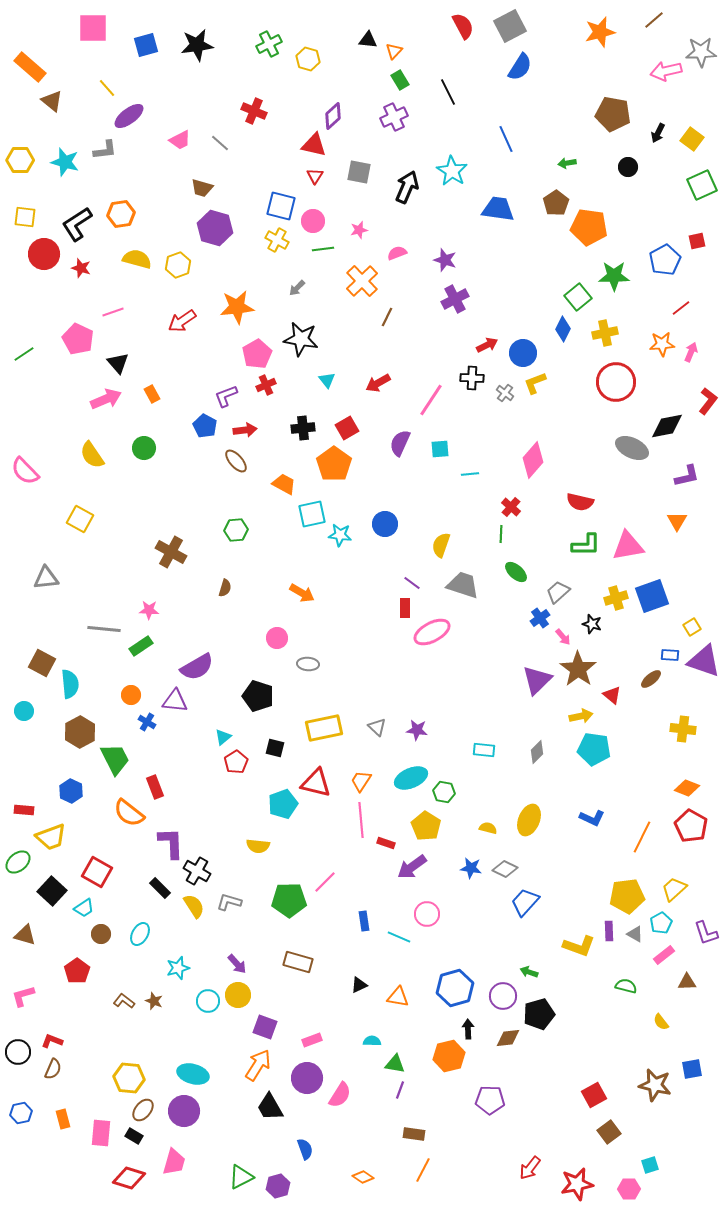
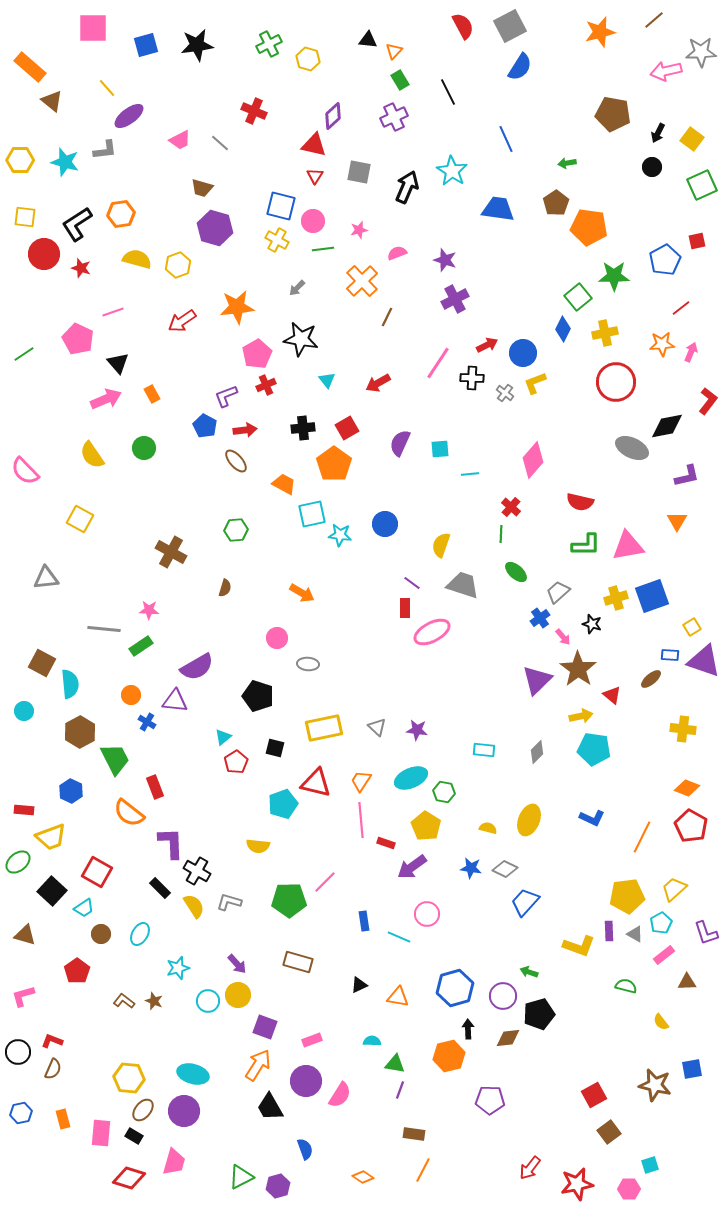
black circle at (628, 167): moved 24 px right
pink line at (431, 400): moved 7 px right, 37 px up
purple circle at (307, 1078): moved 1 px left, 3 px down
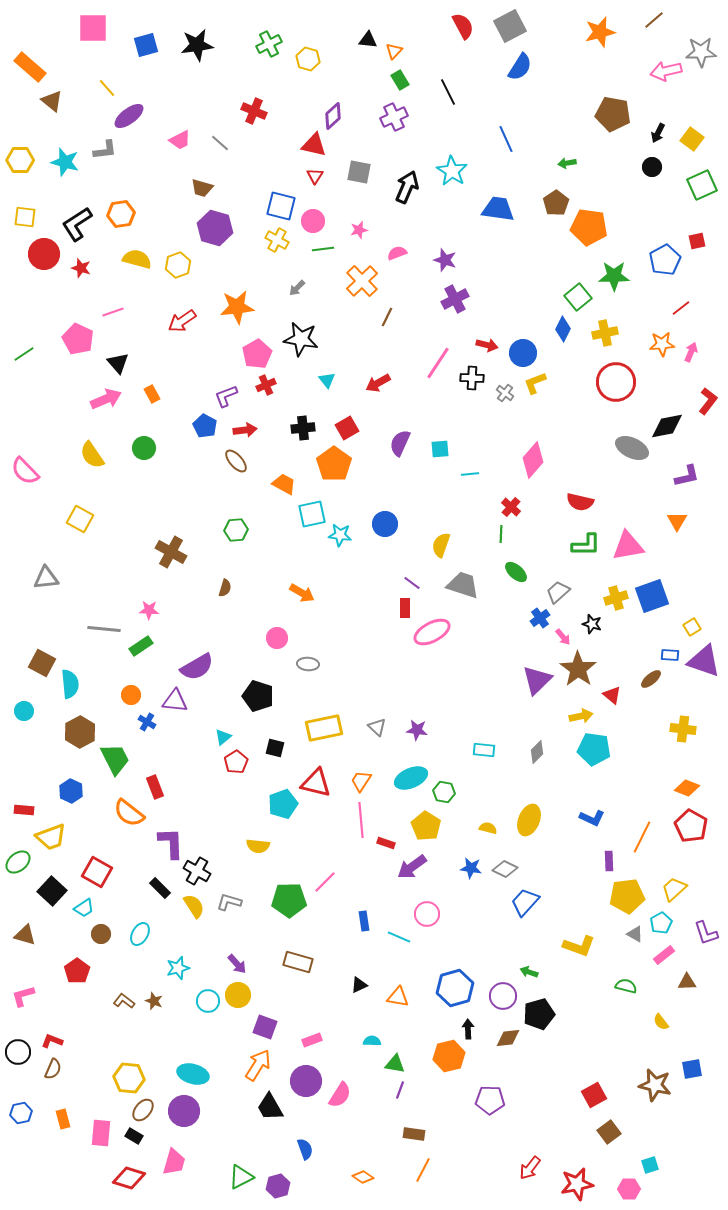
red arrow at (487, 345): rotated 40 degrees clockwise
purple rectangle at (609, 931): moved 70 px up
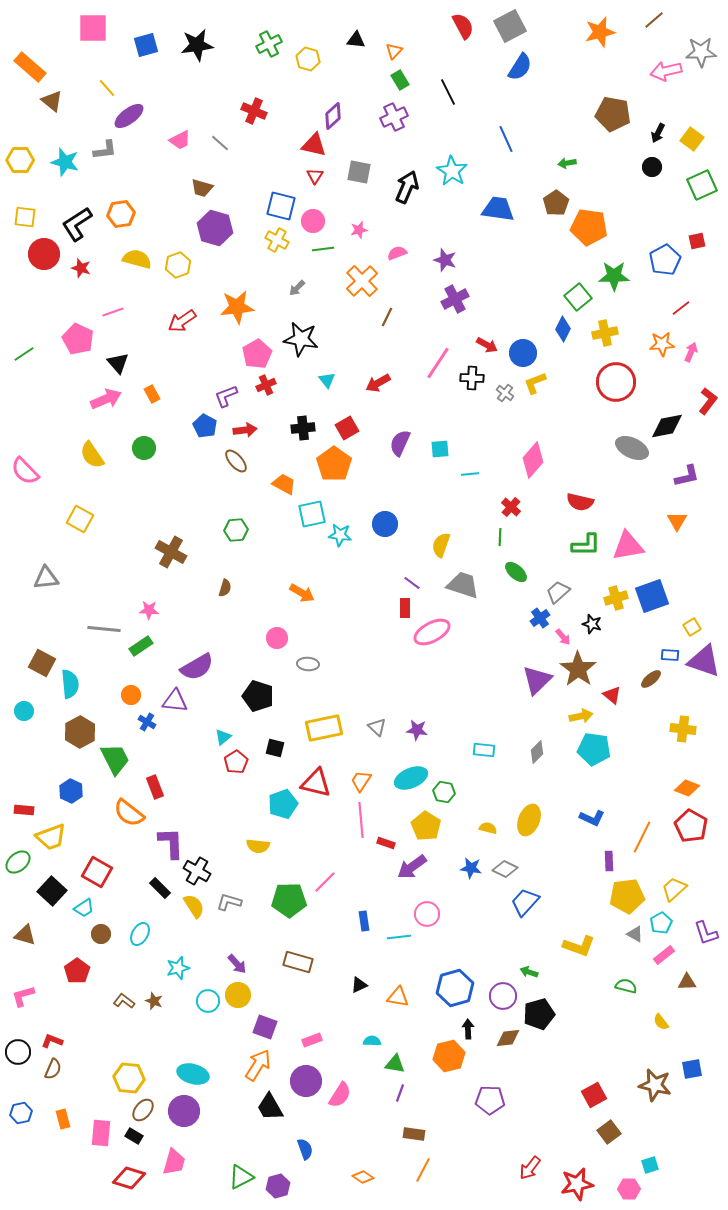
black triangle at (368, 40): moved 12 px left
red arrow at (487, 345): rotated 15 degrees clockwise
green line at (501, 534): moved 1 px left, 3 px down
cyan line at (399, 937): rotated 30 degrees counterclockwise
purple line at (400, 1090): moved 3 px down
